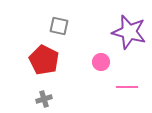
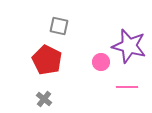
purple star: moved 14 px down
red pentagon: moved 3 px right
gray cross: rotated 35 degrees counterclockwise
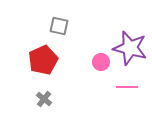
purple star: moved 1 px right, 2 px down
red pentagon: moved 4 px left; rotated 20 degrees clockwise
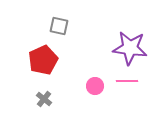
purple star: rotated 8 degrees counterclockwise
pink circle: moved 6 px left, 24 px down
pink line: moved 6 px up
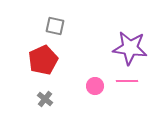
gray square: moved 4 px left
gray cross: moved 1 px right
